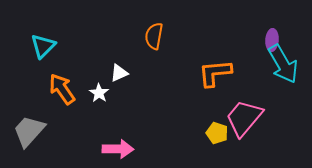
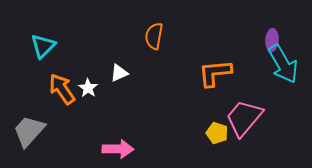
white star: moved 11 px left, 5 px up
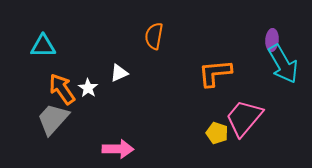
cyan triangle: rotated 44 degrees clockwise
gray trapezoid: moved 24 px right, 12 px up
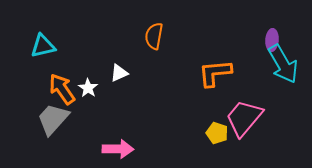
cyan triangle: rotated 12 degrees counterclockwise
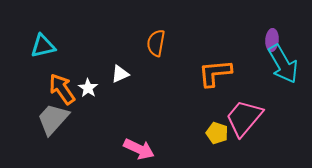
orange semicircle: moved 2 px right, 7 px down
white triangle: moved 1 px right, 1 px down
pink arrow: moved 21 px right; rotated 24 degrees clockwise
